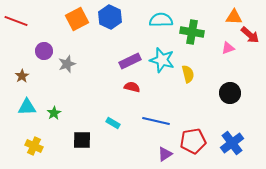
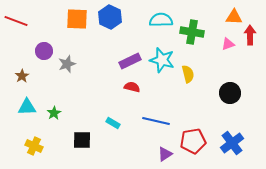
orange square: rotated 30 degrees clockwise
red arrow: rotated 132 degrees counterclockwise
pink triangle: moved 4 px up
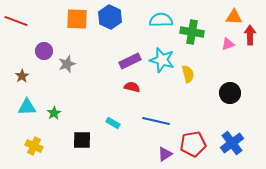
red pentagon: moved 3 px down
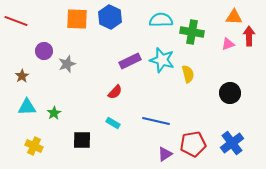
red arrow: moved 1 px left, 1 px down
red semicircle: moved 17 px left, 5 px down; rotated 119 degrees clockwise
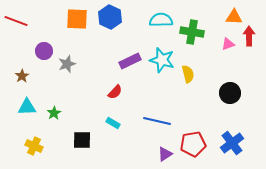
blue line: moved 1 px right
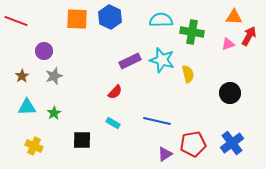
red arrow: rotated 30 degrees clockwise
gray star: moved 13 px left, 12 px down
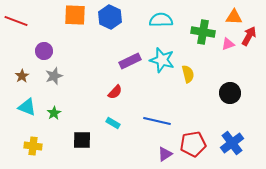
orange square: moved 2 px left, 4 px up
green cross: moved 11 px right
cyan triangle: rotated 24 degrees clockwise
yellow cross: moved 1 px left; rotated 18 degrees counterclockwise
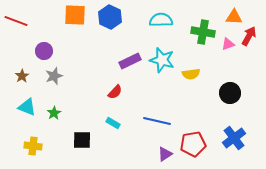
yellow semicircle: moved 3 px right; rotated 96 degrees clockwise
blue cross: moved 2 px right, 5 px up
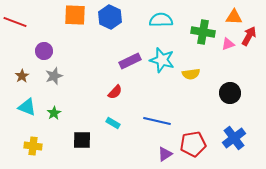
red line: moved 1 px left, 1 px down
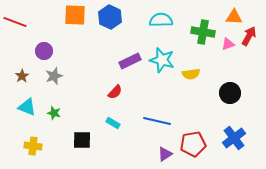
green star: rotated 24 degrees counterclockwise
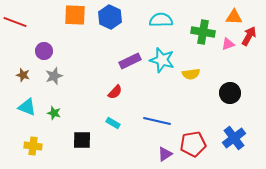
brown star: moved 1 px right, 1 px up; rotated 24 degrees counterclockwise
